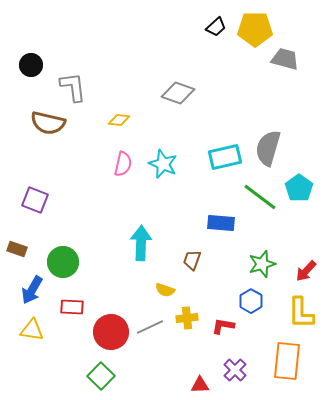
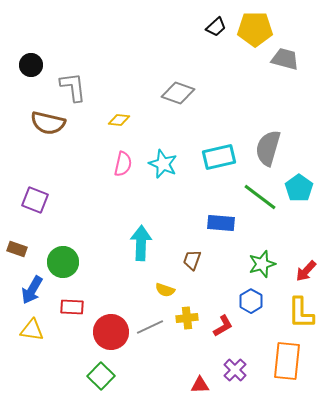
cyan rectangle: moved 6 px left
red L-shape: rotated 140 degrees clockwise
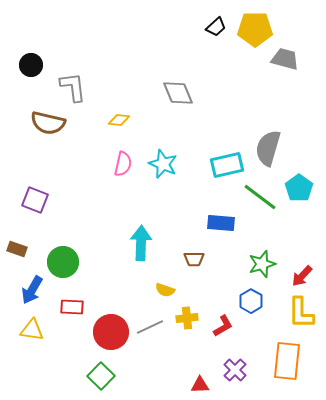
gray diamond: rotated 48 degrees clockwise
cyan rectangle: moved 8 px right, 8 px down
brown trapezoid: moved 2 px right, 1 px up; rotated 110 degrees counterclockwise
red arrow: moved 4 px left, 5 px down
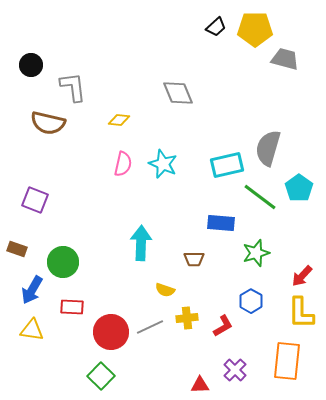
green star: moved 6 px left, 11 px up
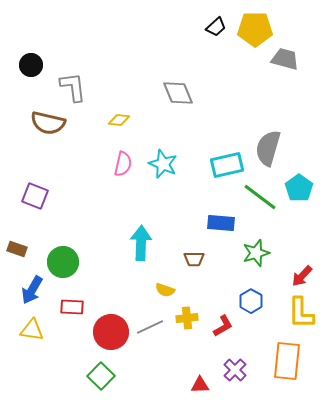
purple square: moved 4 px up
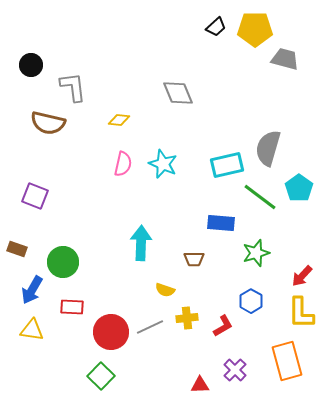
orange rectangle: rotated 21 degrees counterclockwise
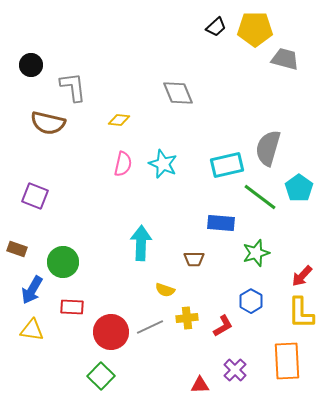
orange rectangle: rotated 12 degrees clockwise
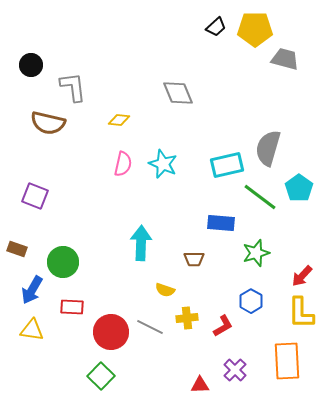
gray line: rotated 52 degrees clockwise
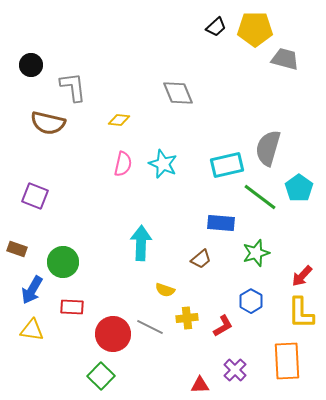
brown trapezoid: moved 7 px right; rotated 40 degrees counterclockwise
red circle: moved 2 px right, 2 px down
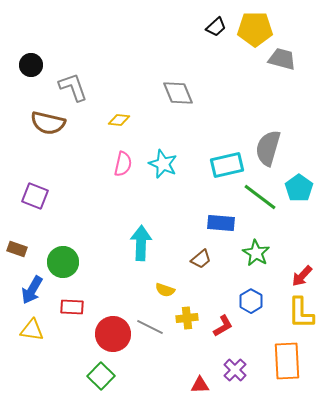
gray trapezoid: moved 3 px left
gray L-shape: rotated 12 degrees counterclockwise
green star: rotated 24 degrees counterclockwise
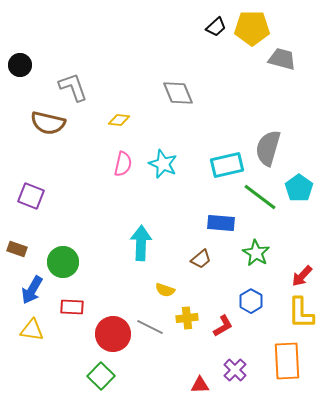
yellow pentagon: moved 3 px left, 1 px up
black circle: moved 11 px left
purple square: moved 4 px left
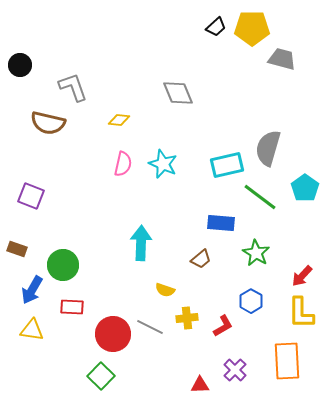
cyan pentagon: moved 6 px right
green circle: moved 3 px down
